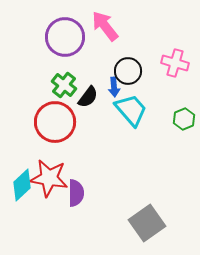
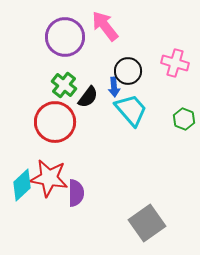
green hexagon: rotated 15 degrees counterclockwise
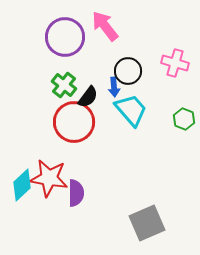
red circle: moved 19 px right
gray square: rotated 12 degrees clockwise
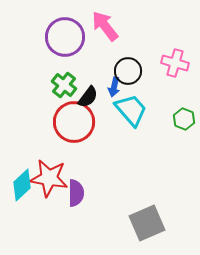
blue arrow: rotated 18 degrees clockwise
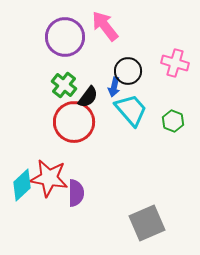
green hexagon: moved 11 px left, 2 px down
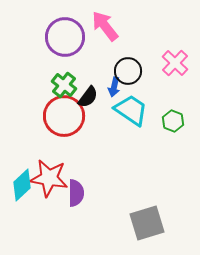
pink cross: rotated 28 degrees clockwise
cyan trapezoid: rotated 15 degrees counterclockwise
red circle: moved 10 px left, 6 px up
gray square: rotated 6 degrees clockwise
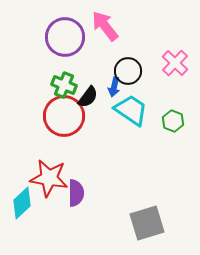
green cross: rotated 15 degrees counterclockwise
cyan diamond: moved 18 px down
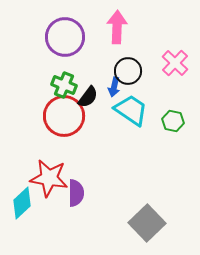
pink arrow: moved 12 px right, 1 px down; rotated 40 degrees clockwise
green hexagon: rotated 10 degrees counterclockwise
gray square: rotated 27 degrees counterclockwise
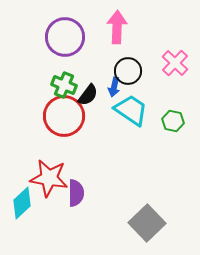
black semicircle: moved 2 px up
